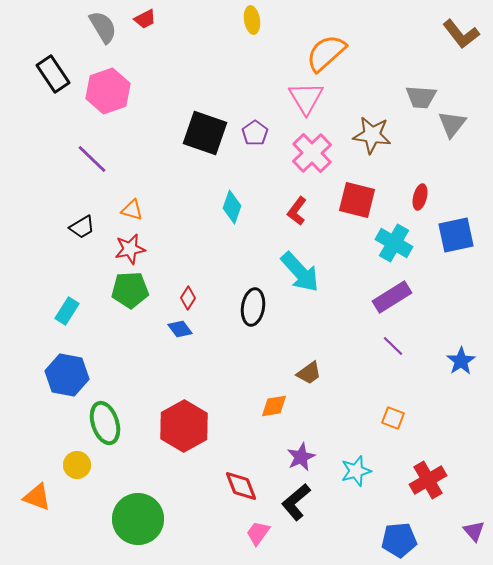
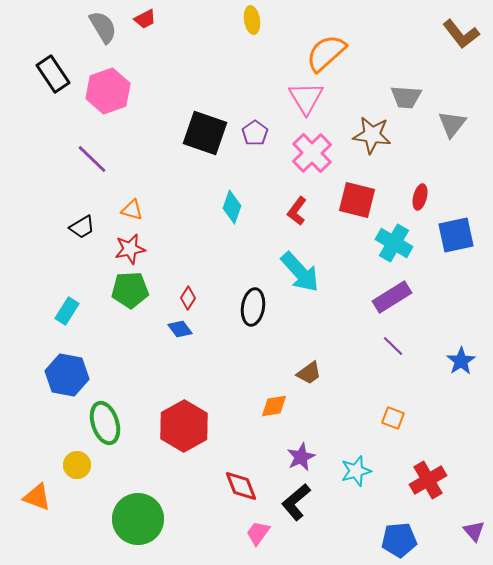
gray trapezoid at (421, 97): moved 15 px left
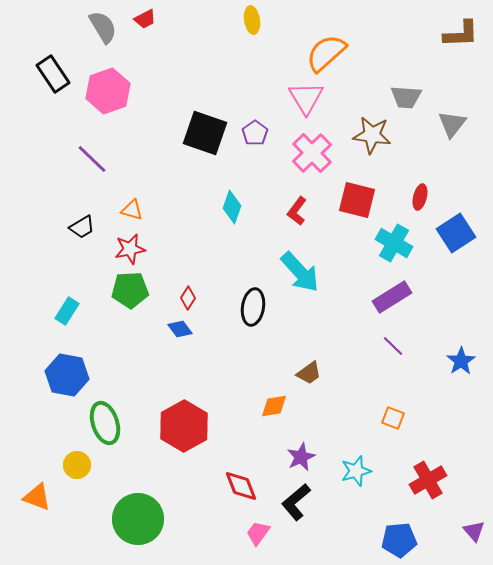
brown L-shape at (461, 34): rotated 54 degrees counterclockwise
blue square at (456, 235): moved 2 px up; rotated 21 degrees counterclockwise
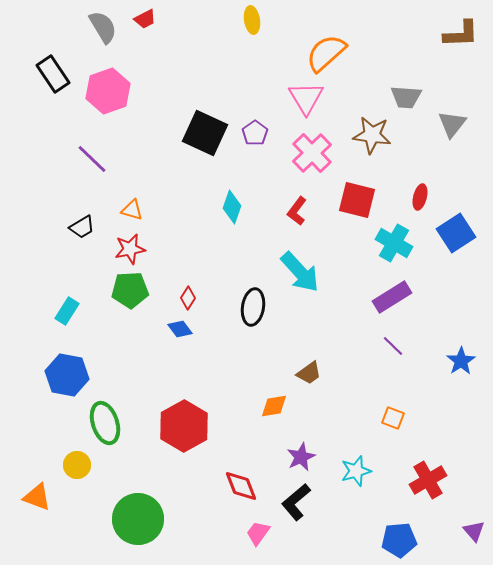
black square at (205, 133): rotated 6 degrees clockwise
